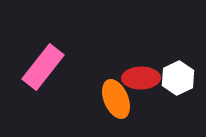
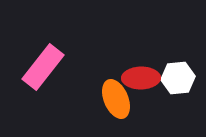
white hexagon: rotated 20 degrees clockwise
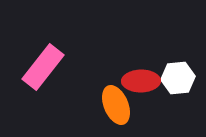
red ellipse: moved 3 px down
orange ellipse: moved 6 px down
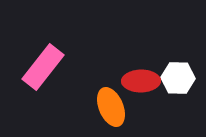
white hexagon: rotated 8 degrees clockwise
orange ellipse: moved 5 px left, 2 px down
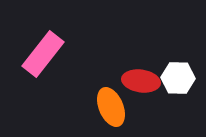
pink rectangle: moved 13 px up
red ellipse: rotated 9 degrees clockwise
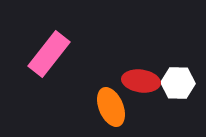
pink rectangle: moved 6 px right
white hexagon: moved 5 px down
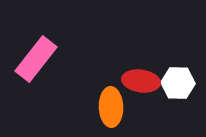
pink rectangle: moved 13 px left, 5 px down
orange ellipse: rotated 21 degrees clockwise
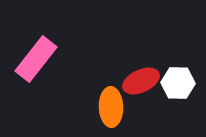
red ellipse: rotated 33 degrees counterclockwise
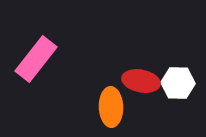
red ellipse: rotated 36 degrees clockwise
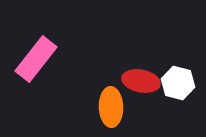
white hexagon: rotated 12 degrees clockwise
